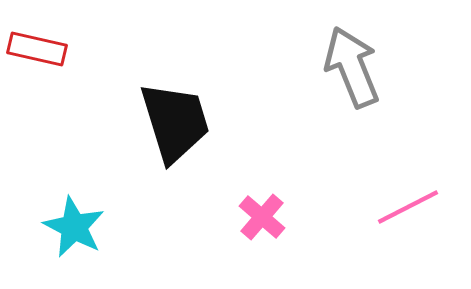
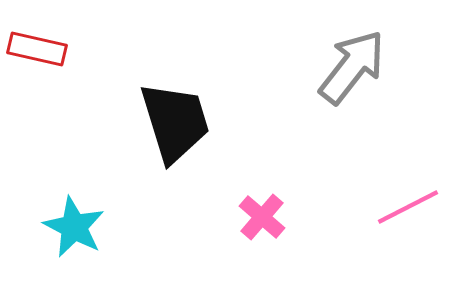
gray arrow: rotated 60 degrees clockwise
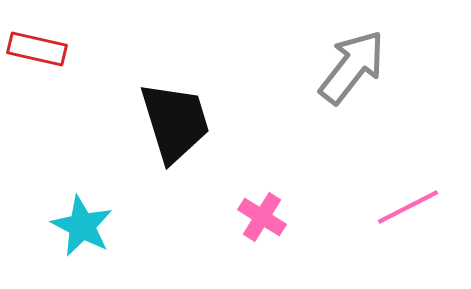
pink cross: rotated 9 degrees counterclockwise
cyan star: moved 8 px right, 1 px up
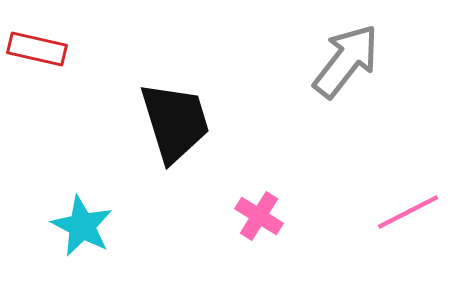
gray arrow: moved 6 px left, 6 px up
pink line: moved 5 px down
pink cross: moved 3 px left, 1 px up
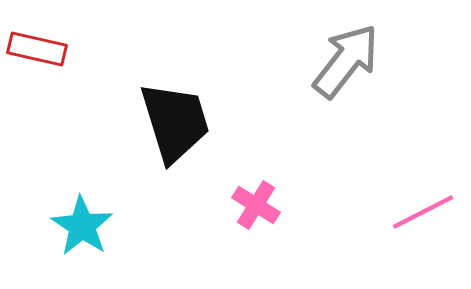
pink line: moved 15 px right
pink cross: moved 3 px left, 11 px up
cyan star: rotated 6 degrees clockwise
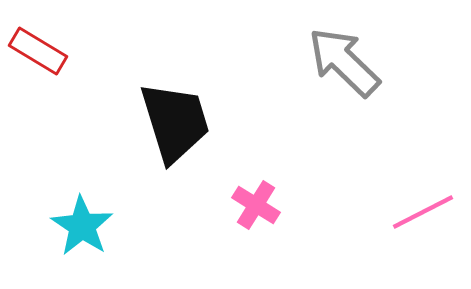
red rectangle: moved 1 px right, 2 px down; rotated 18 degrees clockwise
gray arrow: moved 2 px left, 1 px down; rotated 84 degrees counterclockwise
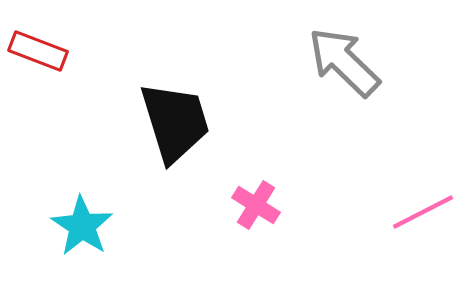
red rectangle: rotated 10 degrees counterclockwise
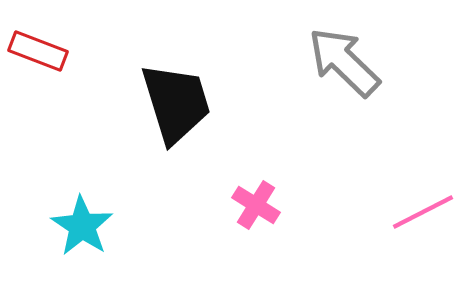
black trapezoid: moved 1 px right, 19 px up
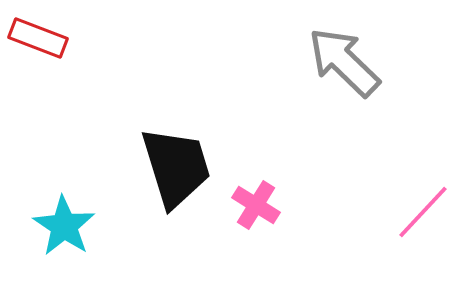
red rectangle: moved 13 px up
black trapezoid: moved 64 px down
pink line: rotated 20 degrees counterclockwise
cyan star: moved 18 px left
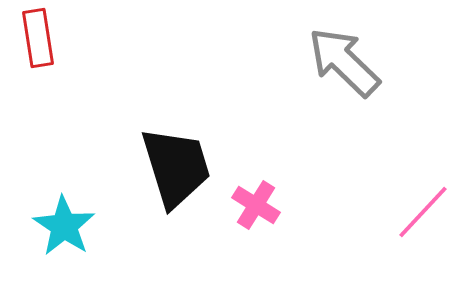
red rectangle: rotated 60 degrees clockwise
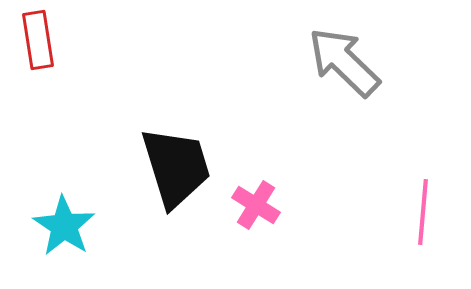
red rectangle: moved 2 px down
pink line: rotated 38 degrees counterclockwise
